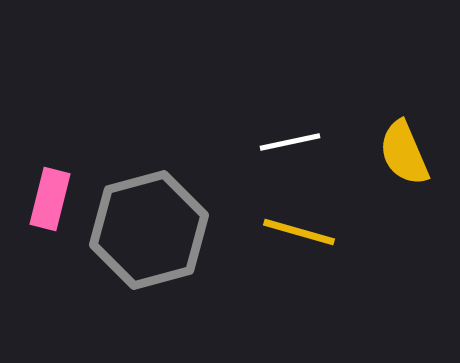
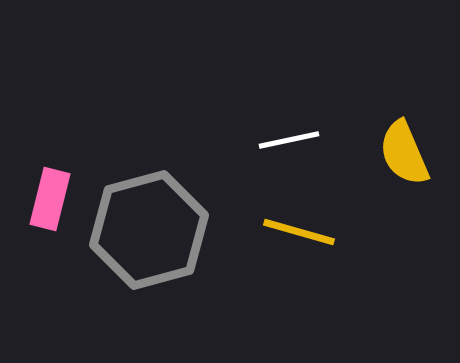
white line: moved 1 px left, 2 px up
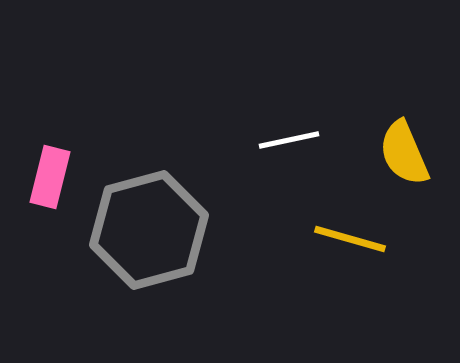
pink rectangle: moved 22 px up
yellow line: moved 51 px right, 7 px down
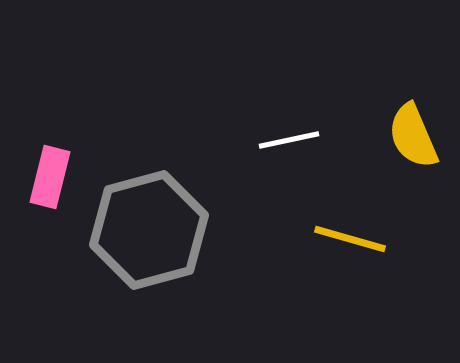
yellow semicircle: moved 9 px right, 17 px up
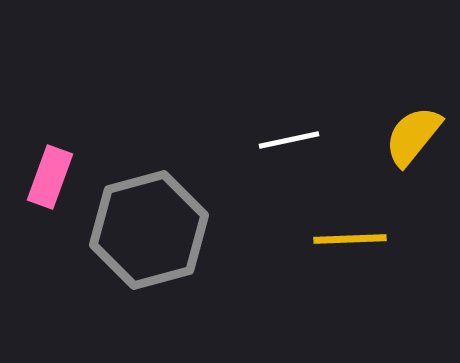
yellow semicircle: rotated 62 degrees clockwise
pink rectangle: rotated 6 degrees clockwise
yellow line: rotated 18 degrees counterclockwise
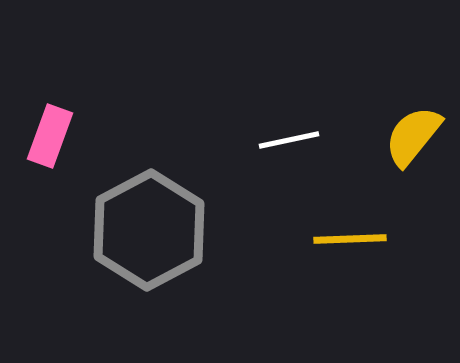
pink rectangle: moved 41 px up
gray hexagon: rotated 13 degrees counterclockwise
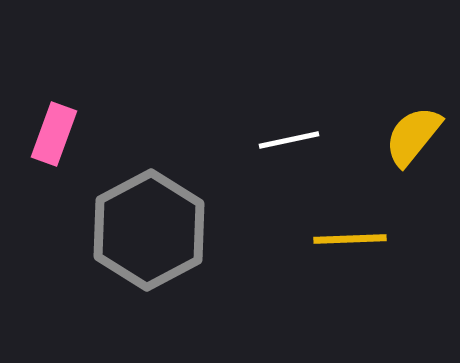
pink rectangle: moved 4 px right, 2 px up
